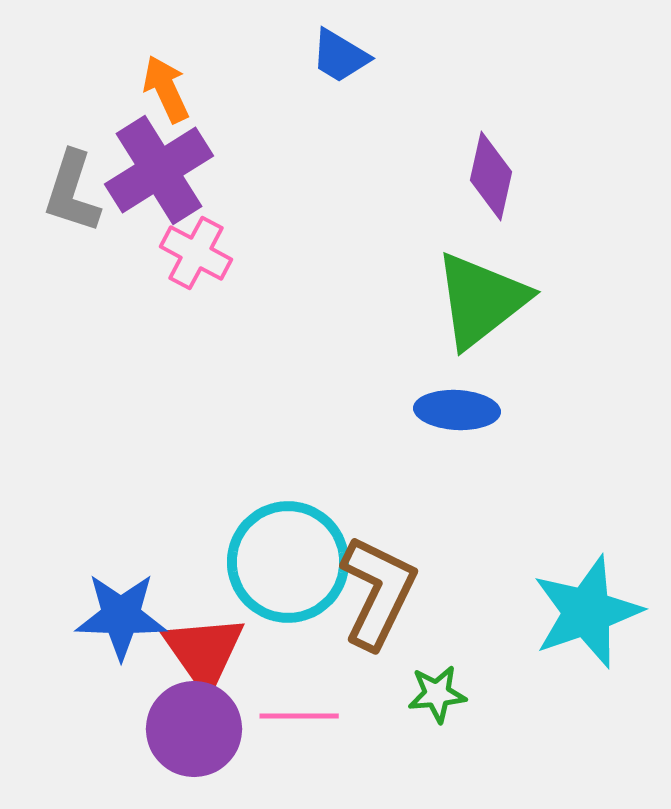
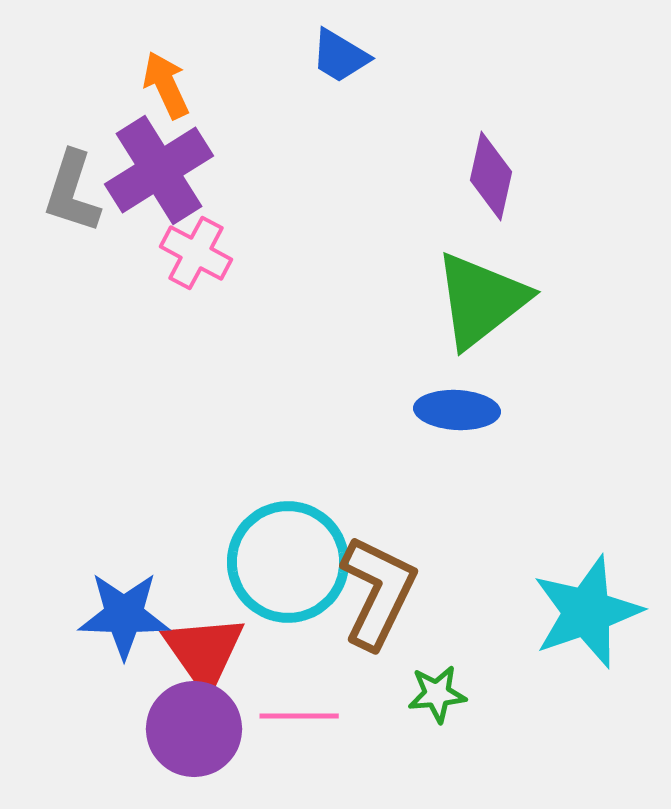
orange arrow: moved 4 px up
blue star: moved 3 px right, 1 px up
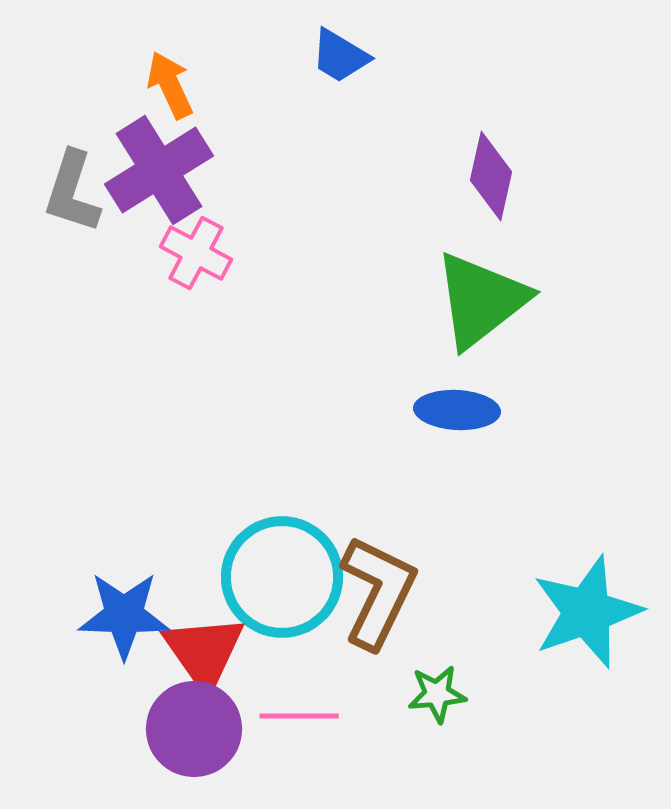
orange arrow: moved 4 px right
cyan circle: moved 6 px left, 15 px down
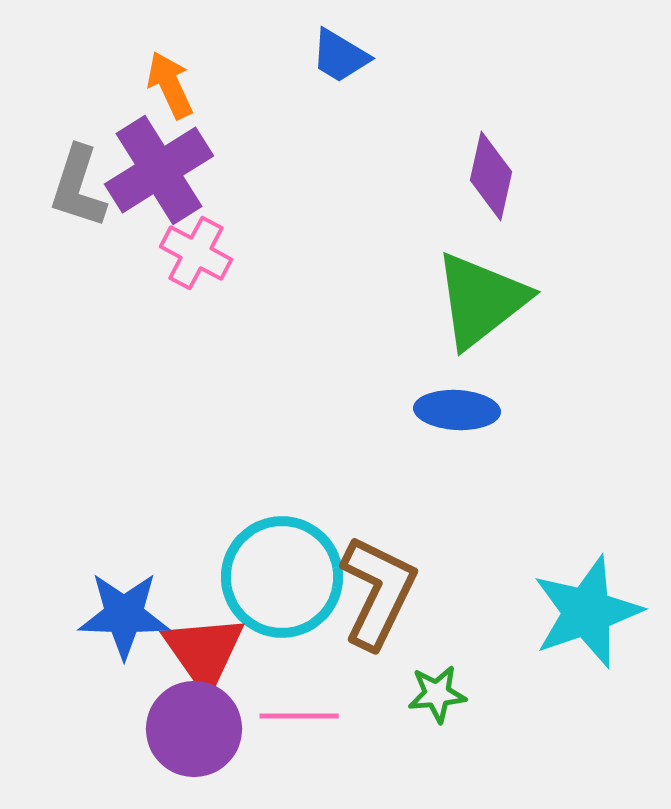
gray L-shape: moved 6 px right, 5 px up
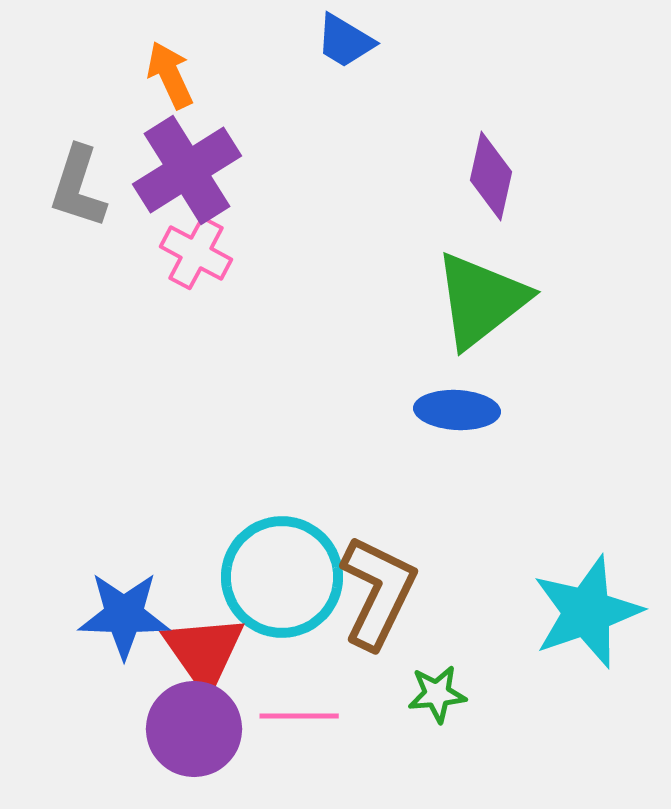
blue trapezoid: moved 5 px right, 15 px up
orange arrow: moved 10 px up
purple cross: moved 28 px right
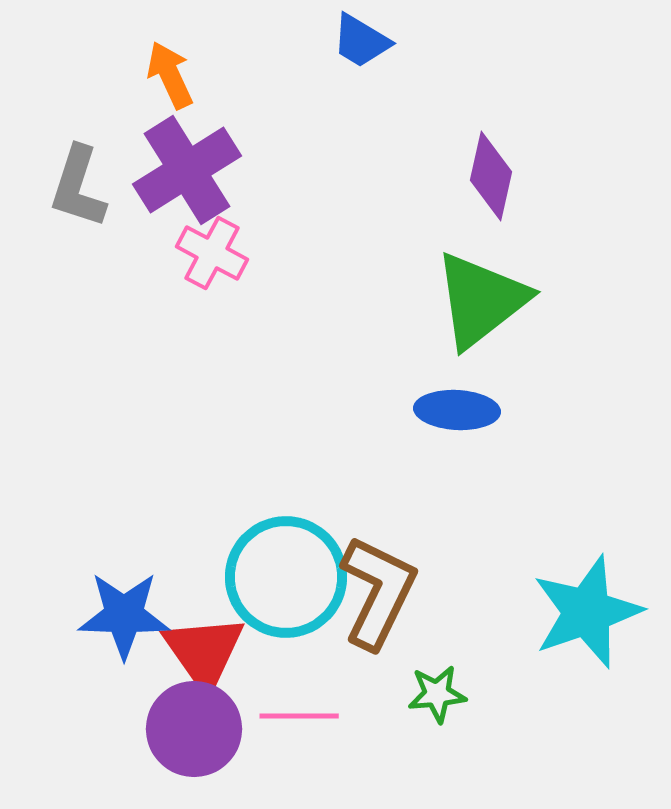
blue trapezoid: moved 16 px right
pink cross: moved 16 px right
cyan circle: moved 4 px right
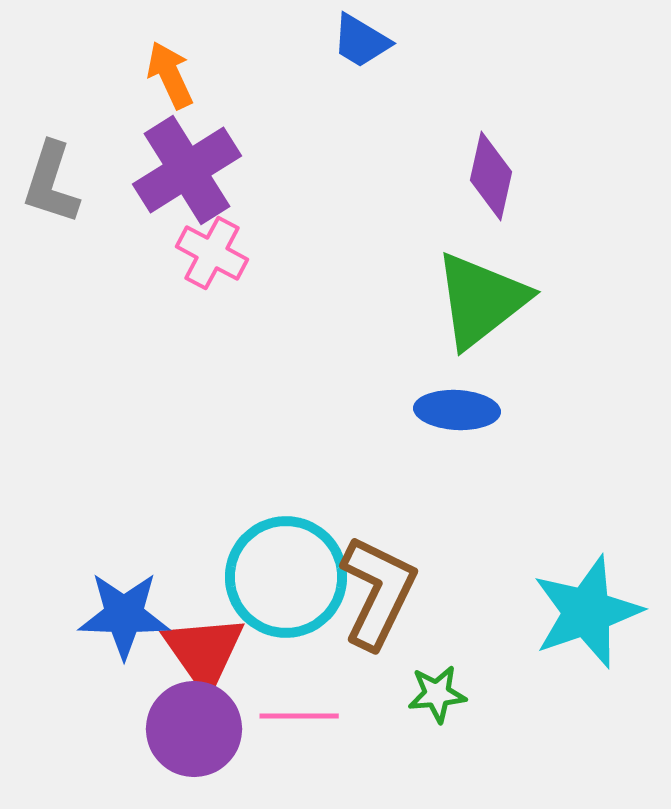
gray L-shape: moved 27 px left, 4 px up
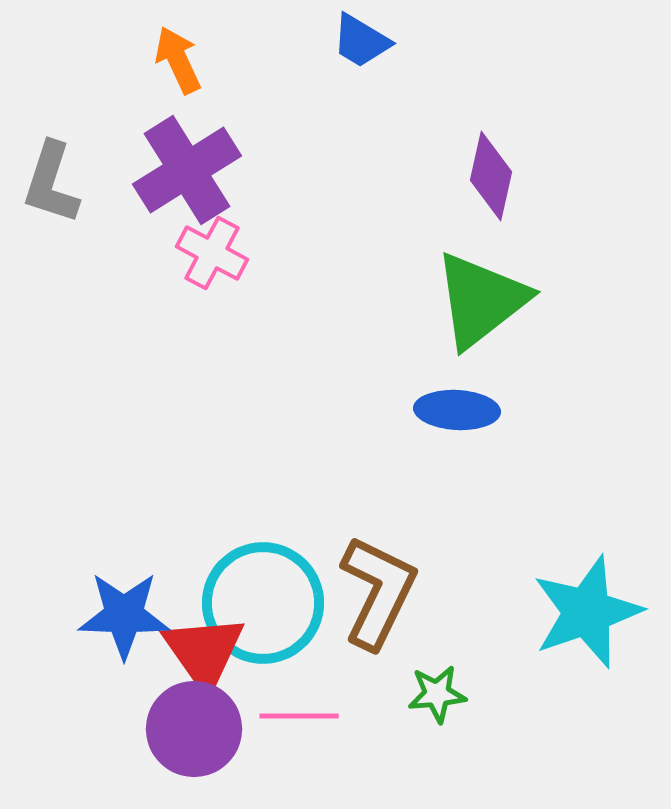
orange arrow: moved 8 px right, 15 px up
cyan circle: moved 23 px left, 26 px down
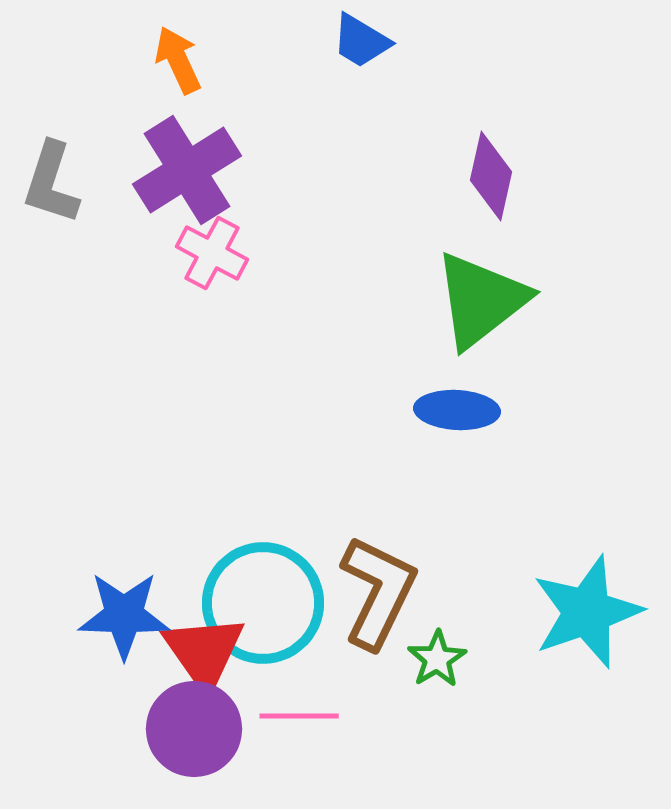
green star: moved 35 px up; rotated 26 degrees counterclockwise
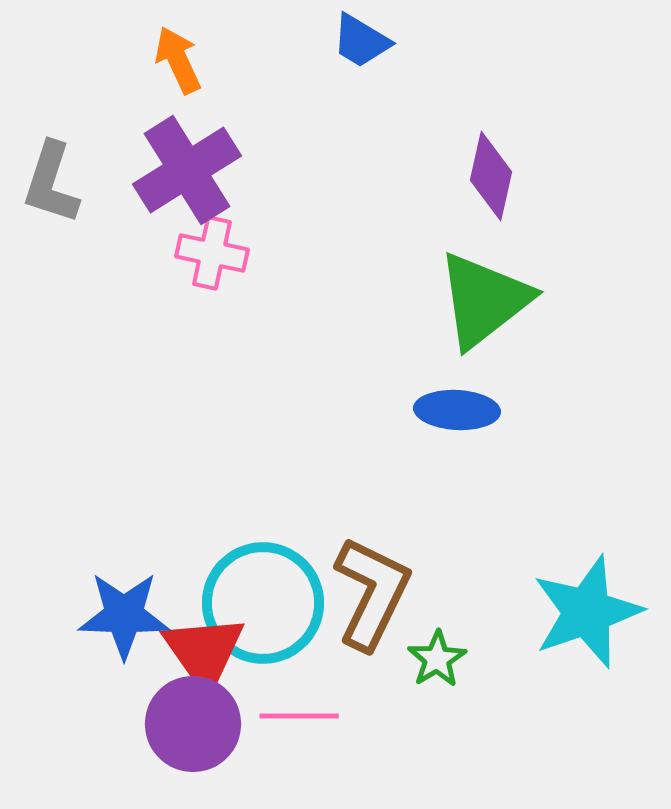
pink cross: rotated 16 degrees counterclockwise
green triangle: moved 3 px right
brown L-shape: moved 6 px left, 1 px down
purple circle: moved 1 px left, 5 px up
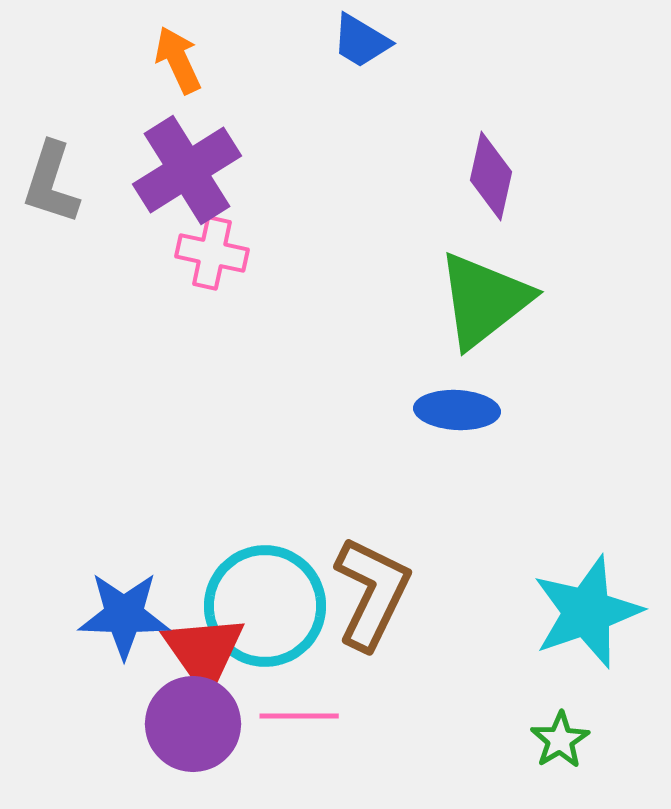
cyan circle: moved 2 px right, 3 px down
green star: moved 123 px right, 81 px down
